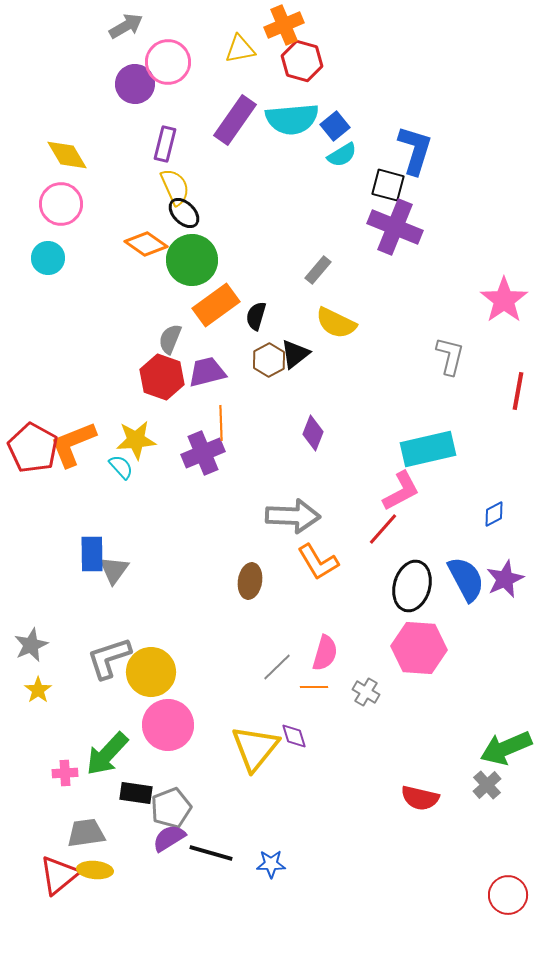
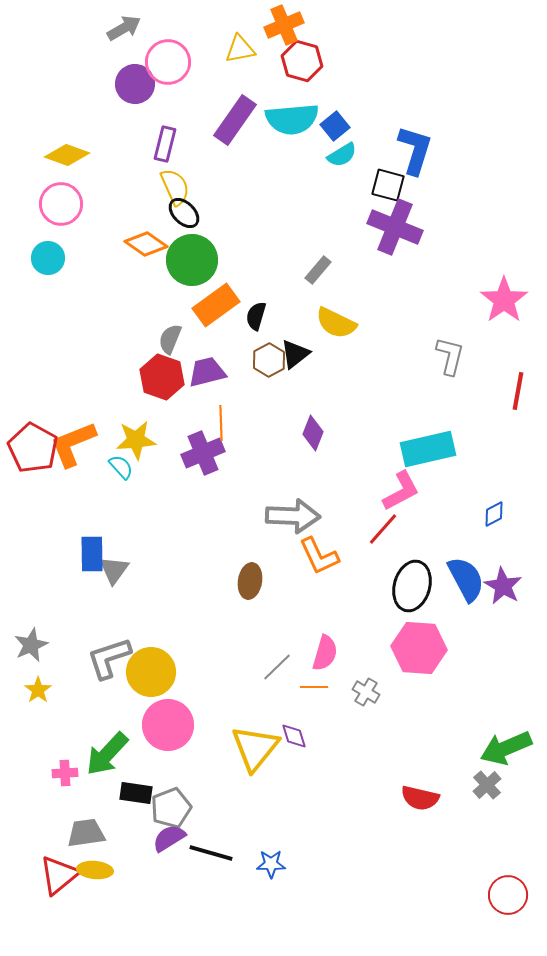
gray arrow at (126, 26): moved 2 px left, 2 px down
yellow diamond at (67, 155): rotated 39 degrees counterclockwise
orange L-shape at (318, 562): moved 1 px right, 6 px up; rotated 6 degrees clockwise
purple star at (505, 579): moved 2 px left, 7 px down; rotated 18 degrees counterclockwise
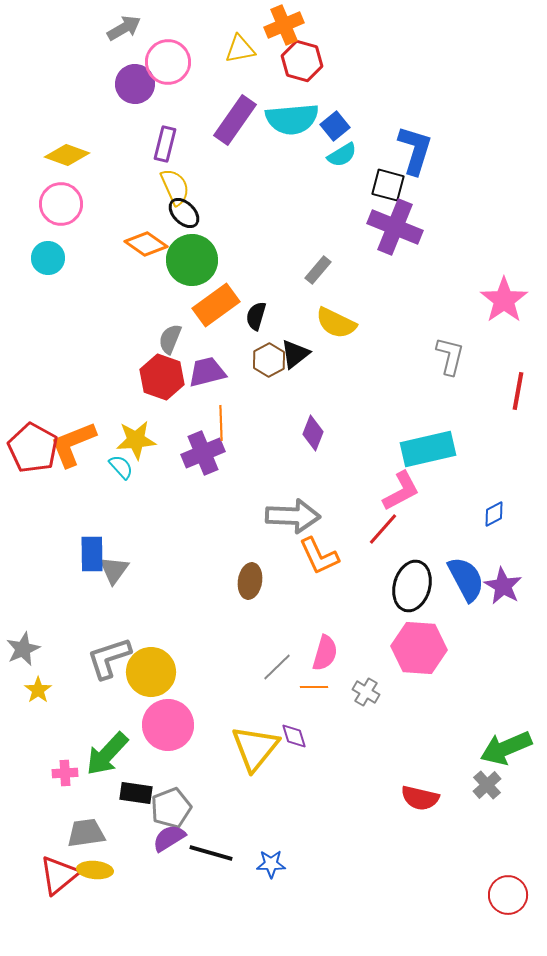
gray star at (31, 645): moved 8 px left, 4 px down
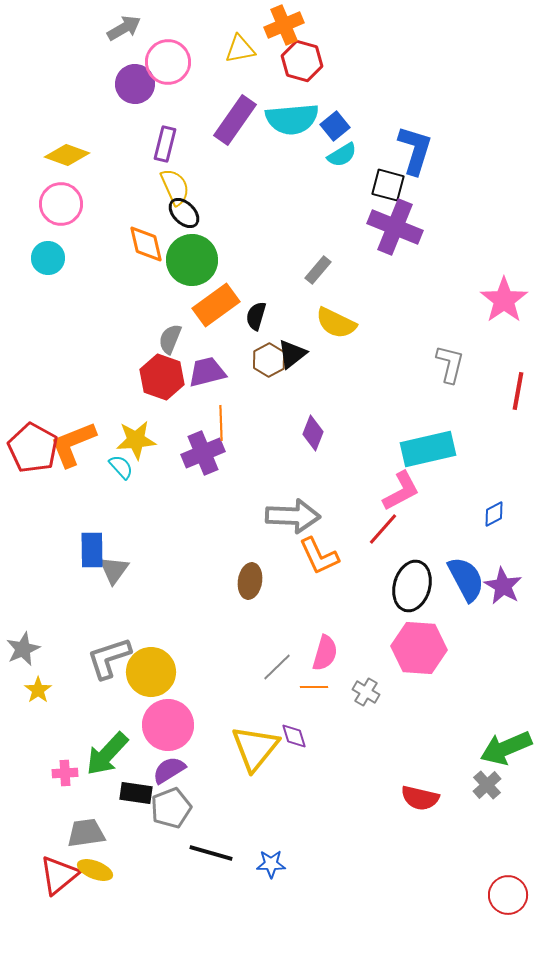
orange diamond at (146, 244): rotated 42 degrees clockwise
black triangle at (295, 354): moved 3 px left
gray L-shape at (450, 356): moved 8 px down
blue rectangle at (92, 554): moved 4 px up
purple semicircle at (169, 838): moved 68 px up
yellow ellipse at (95, 870): rotated 16 degrees clockwise
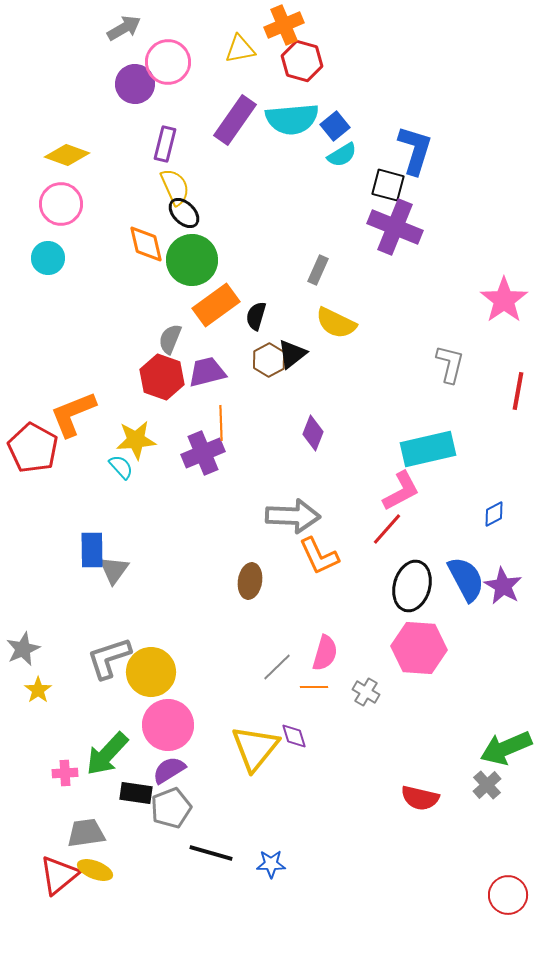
gray rectangle at (318, 270): rotated 16 degrees counterclockwise
orange L-shape at (73, 444): moved 30 px up
red line at (383, 529): moved 4 px right
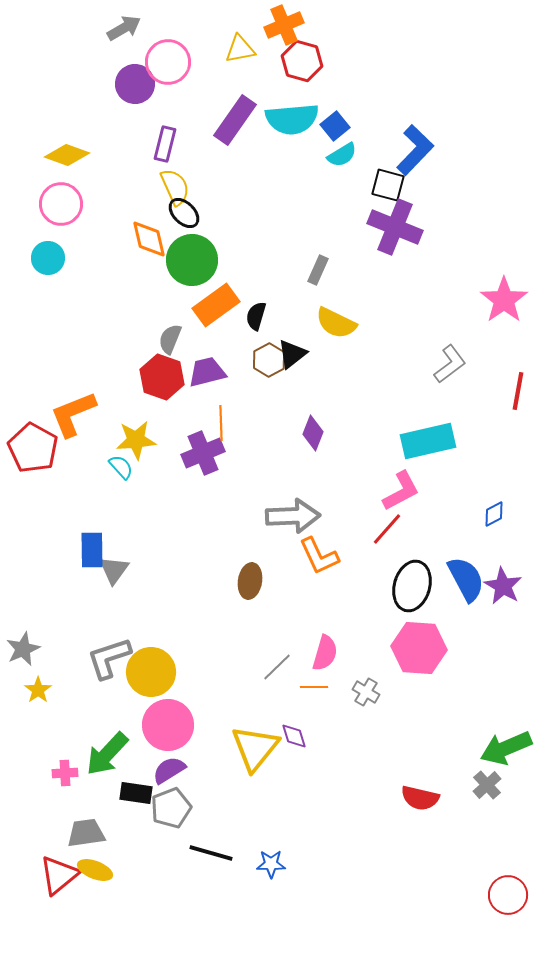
blue L-shape at (415, 150): rotated 27 degrees clockwise
orange diamond at (146, 244): moved 3 px right, 5 px up
gray L-shape at (450, 364): rotated 39 degrees clockwise
cyan rectangle at (428, 449): moved 8 px up
gray arrow at (293, 516): rotated 4 degrees counterclockwise
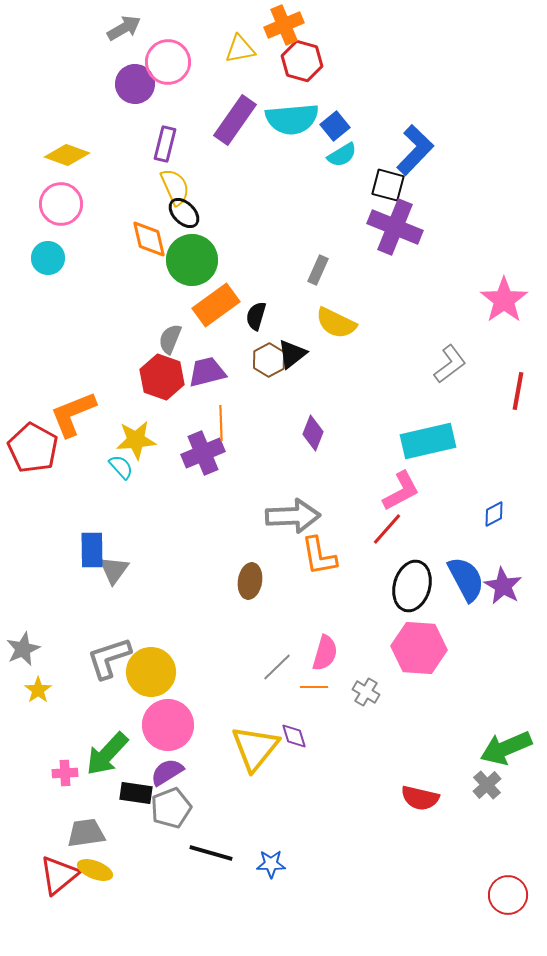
orange L-shape at (319, 556): rotated 15 degrees clockwise
purple semicircle at (169, 770): moved 2 px left, 2 px down
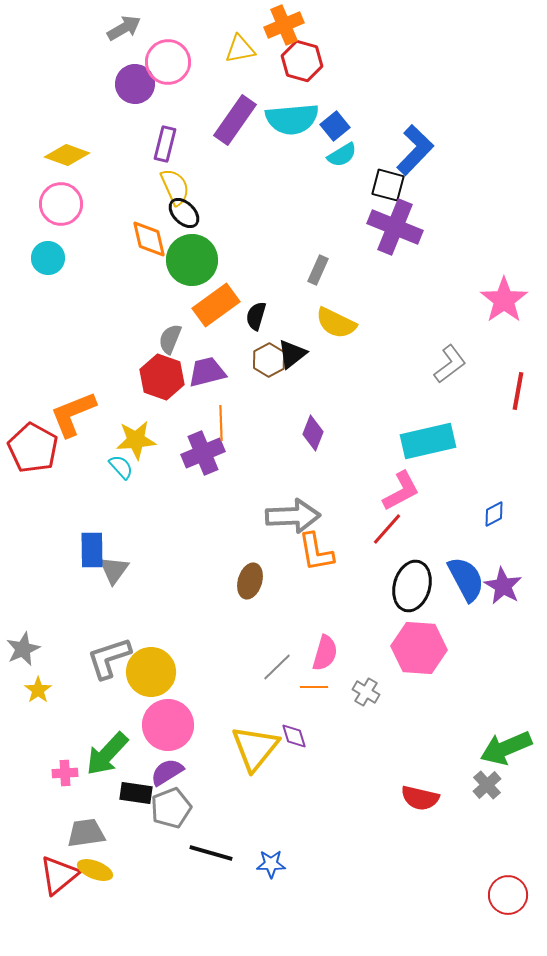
orange L-shape at (319, 556): moved 3 px left, 4 px up
brown ellipse at (250, 581): rotated 8 degrees clockwise
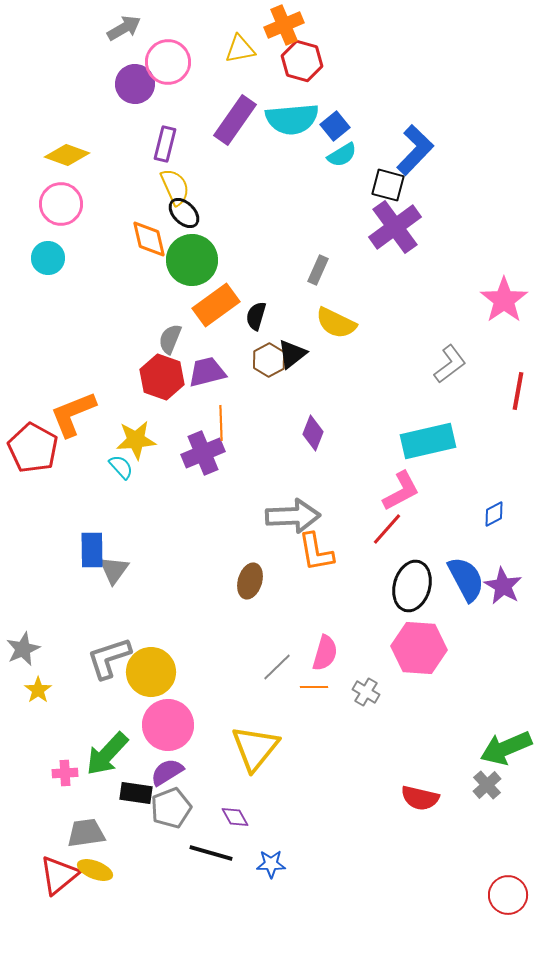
purple cross at (395, 227): rotated 32 degrees clockwise
purple diamond at (294, 736): moved 59 px left, 81 px down; rotated 12 degrees counterclockwise
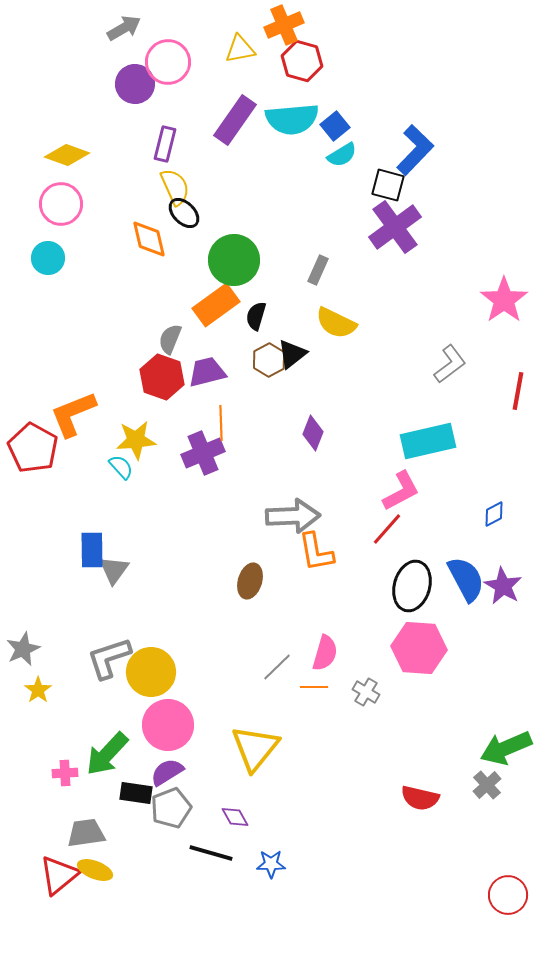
green circle at (192, 260): moved 42 px right
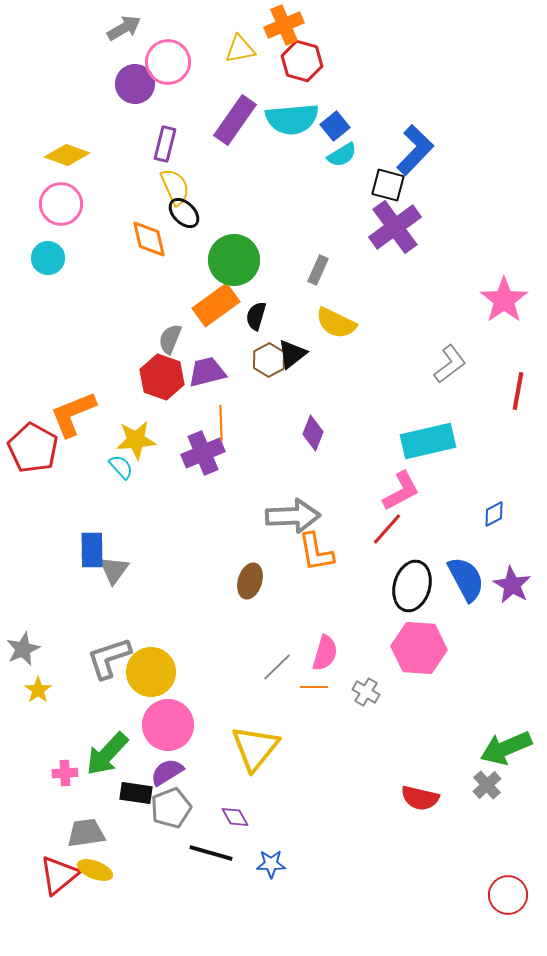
purple star at (503, 586): moved 9 px right, 1 px up
